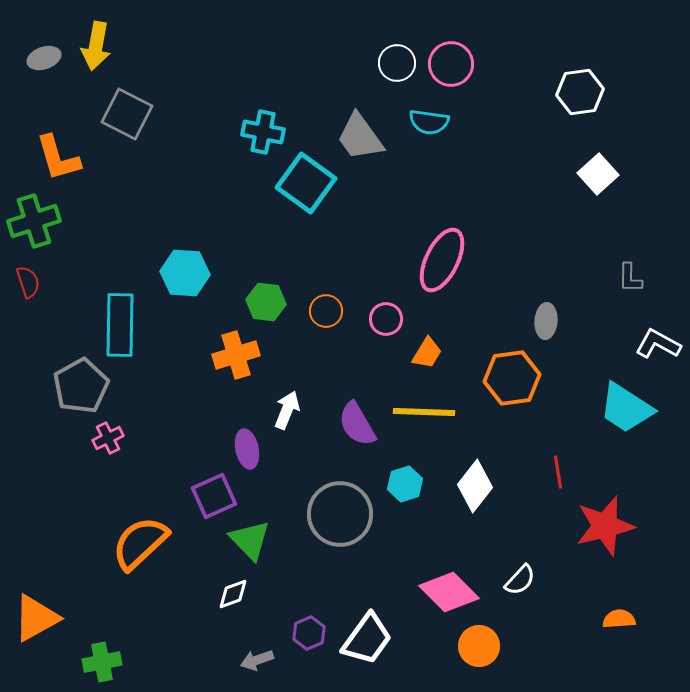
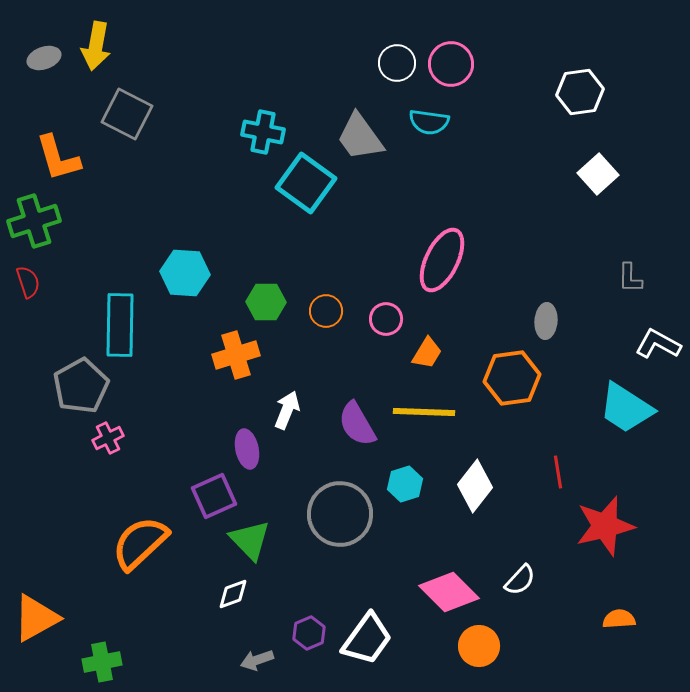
green hexagon at (266, 302): rotated 6 degrees counterclockwise
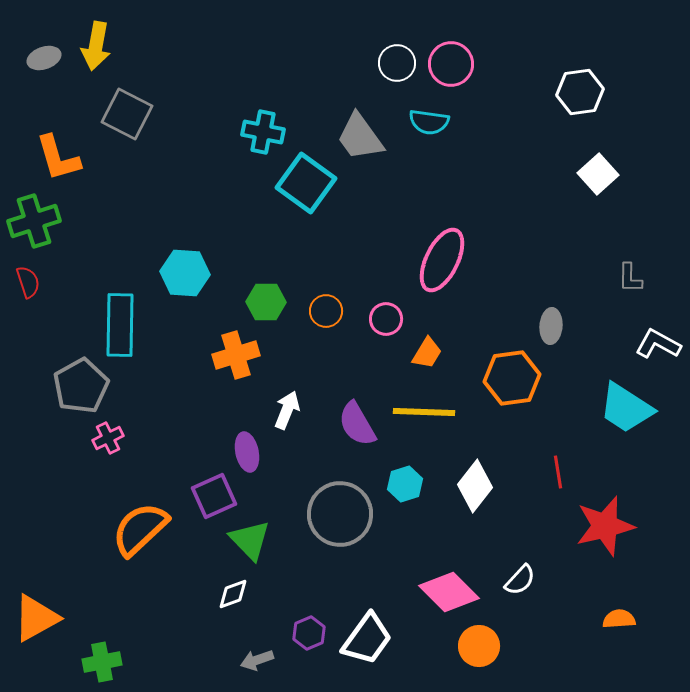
gray ellipse at (546, 321): moved 5 px right, 5 px down
purple ellipse at (247, 449): moved 3 px down
orange semicircle at (140, 543): moved 14 px up
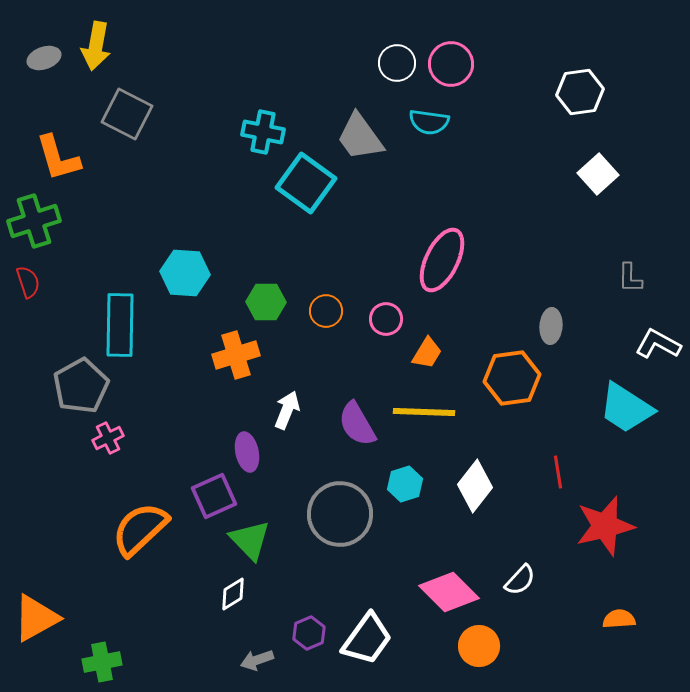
white diamond at (233, 594): rotated 12 degrees counterclockwise
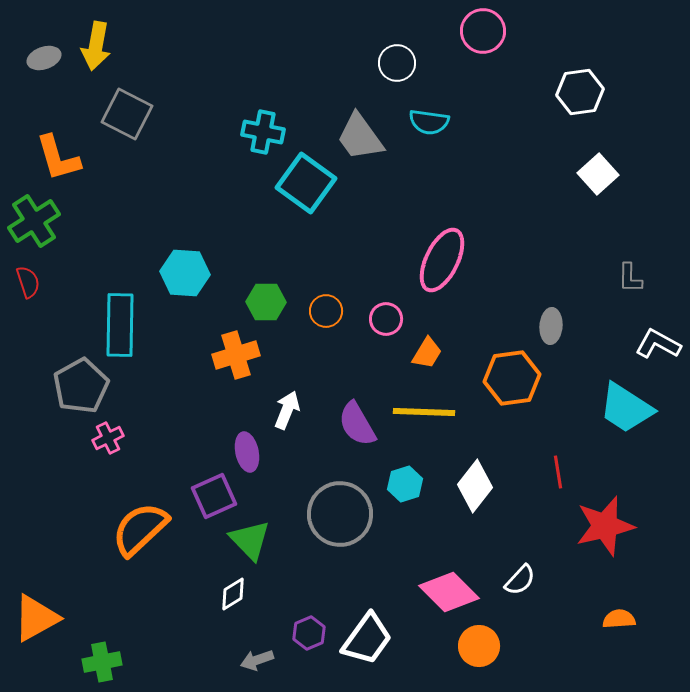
pink circle at (451, 64): moved 32 px right, 33 px up
green cross at (34, 221): rotated 15 degrees counterclockwise
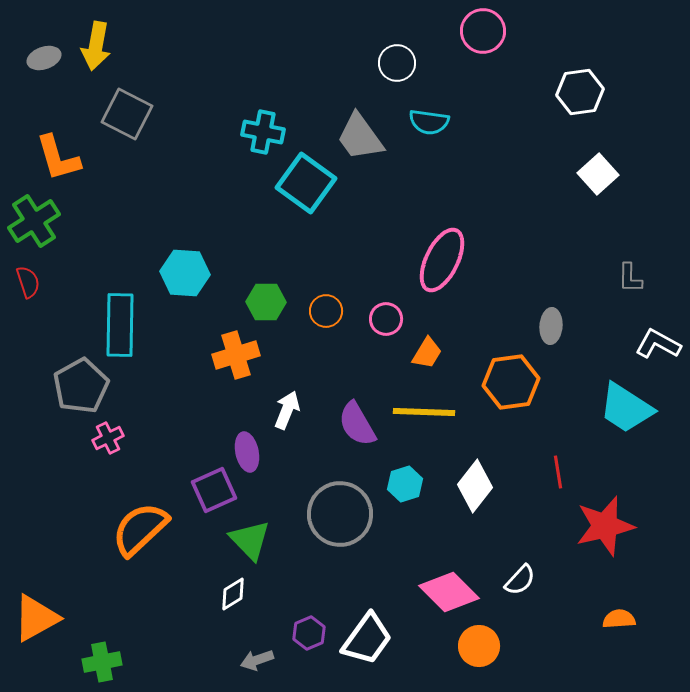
orange hexagon at (512, 378): moved 1 px left, 4 px down
purple square at (214, 496): moved 6 px up
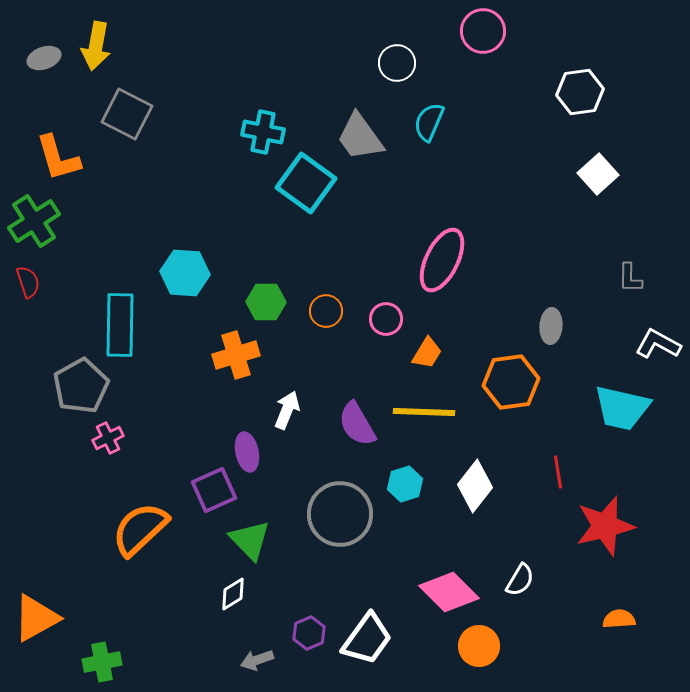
cyan semicircle at (429, 122): rotated 105 degrees clockwise
cyan trapezoid at (626, 408): moved 4 px left; rotated 20 degrees counterclockwise
white semicircle at (520, 580): rotated 12 degrees counterclockwise
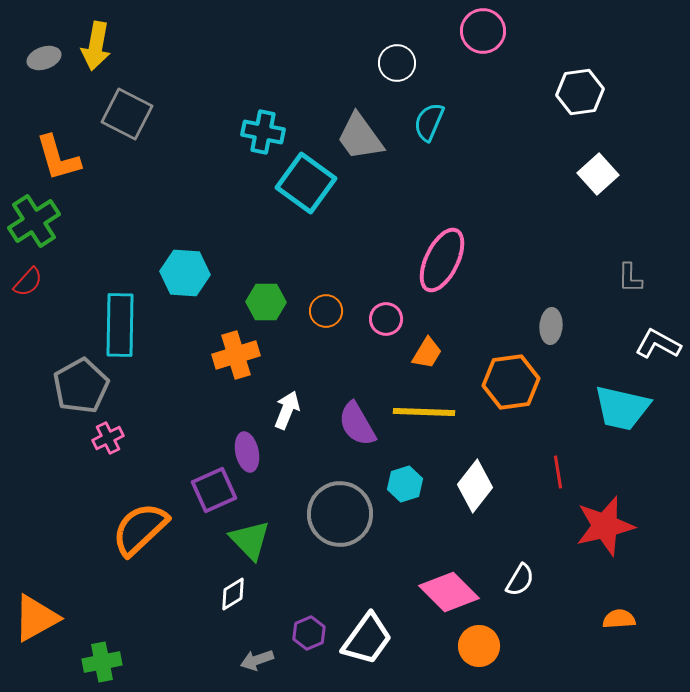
red semicircle at (28, 282): rotated 60 degrees clockwise
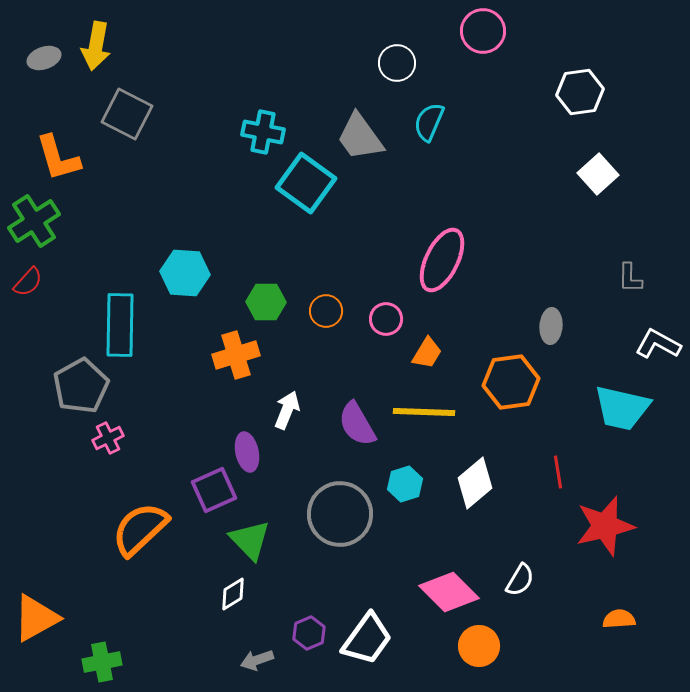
white diamond at (475, 486): moved 3 px up; rotated 12 degrees clockwise
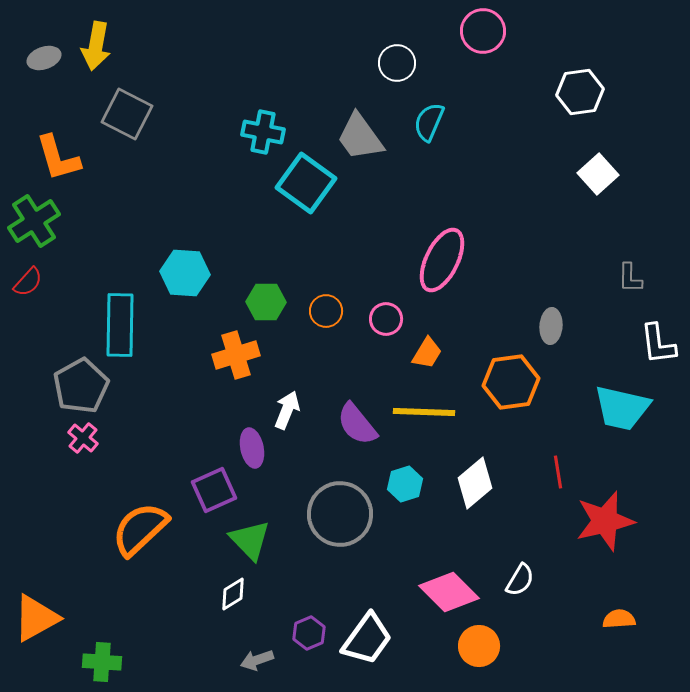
white L-shape at (658, 344): rotated 126 degrees counterclockwise
purple semicircle at (357, 424): rotated 9 degrees counterclockwise
pink cross at (108, 438): moved 25 px left; rotated 24 degrees counterclockwise
purple ellipse at (247, 452): moved 5 px right, 4 px up
red star at (605, 526): moved 5 px up
green cross at (102, 662): rotated 15 degrees clockwise
